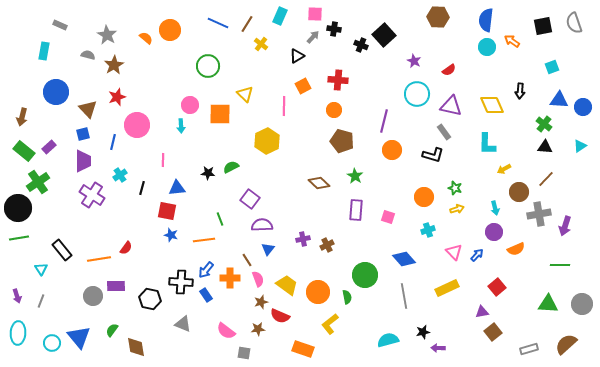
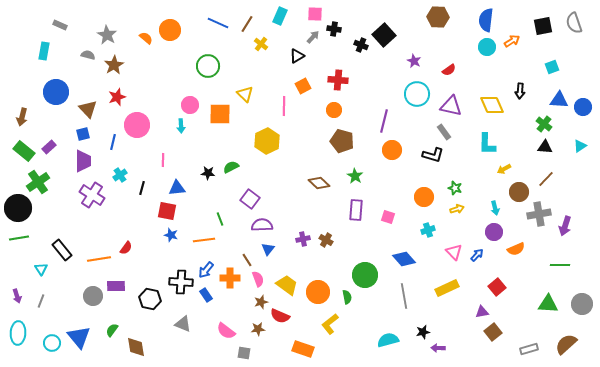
orange arrow at (512, 41): rotated 112 degrees clockwise
brown cross at (327, 245): moved 1 px left, 5 px up; rotated 32 degrees counterclockwise
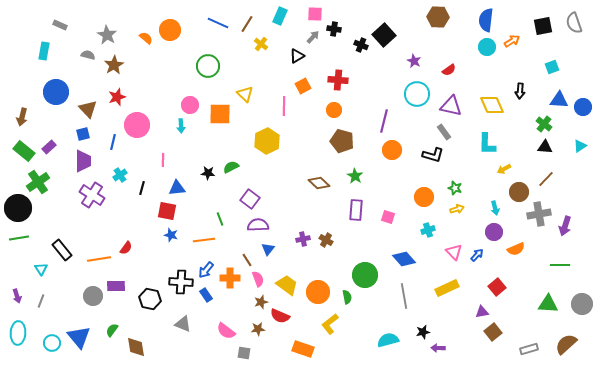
purple semicircle at (262, 225): moved 4 px left
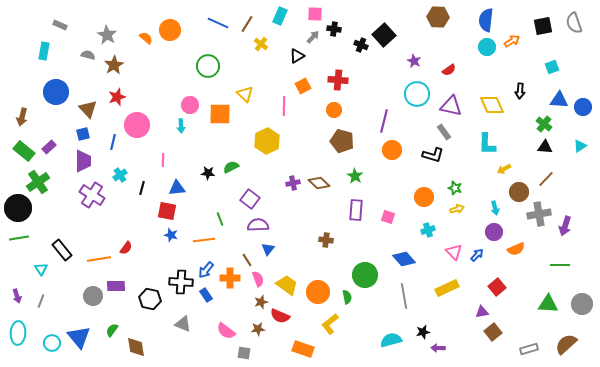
purple cross at (303, 239): moved 10 px left, 56 px up
brown cross at (326, 240): rotated 24 degrees counterclockwise
cyan semicircle at (388, 340): moved 3 px right
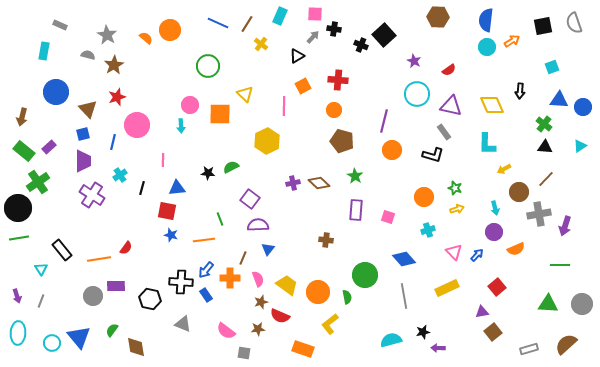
brown line at (247, 260): moved 4 px left, 2 px up; rotated 56 degrees clockwise
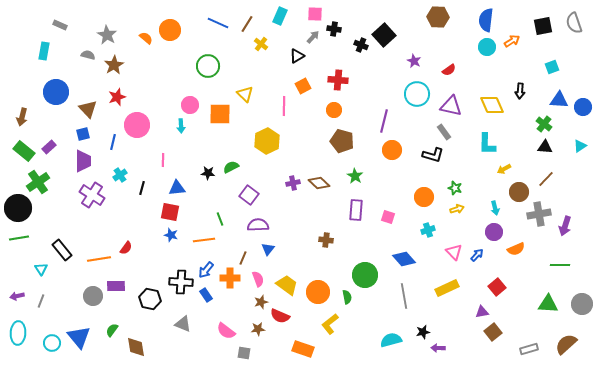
purple square at (250, 199): moved 1 px left, 4 px up
red square at (167, 211): moved 3 px right, 1 px down
purple arrow at (17, 296): rotated 96 degrees clockwise
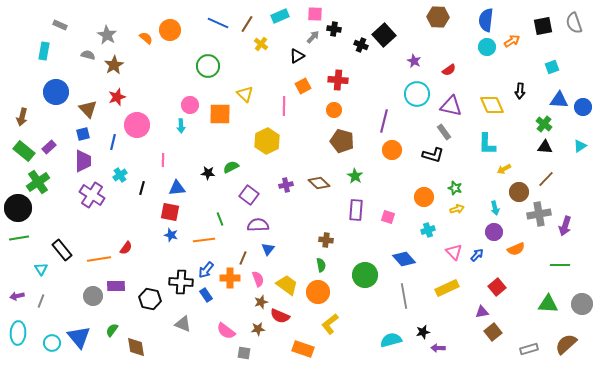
cyan rectangle at (280, 16): rotated 42 degrees clockwise
purple cross at (293, 183): moved 7 px left, 2 px down
green semicircle at (347, 297): moved 26 px left, 32 px up
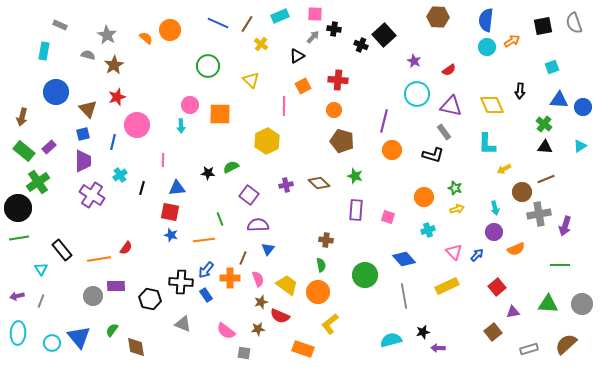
yellow triangle at (245, 94): moved 6 px right, 14 px up
green star at (355, 176): rotated 14 degrees counterclockwise
brown line at (546, 179): rotated 24 degrees clockwise
brown circle at (519, 192): moved 3 px right
yellow rectangle at (447, 288): moved 2 px up
purple triangle at (482, 312): moved 31 px right
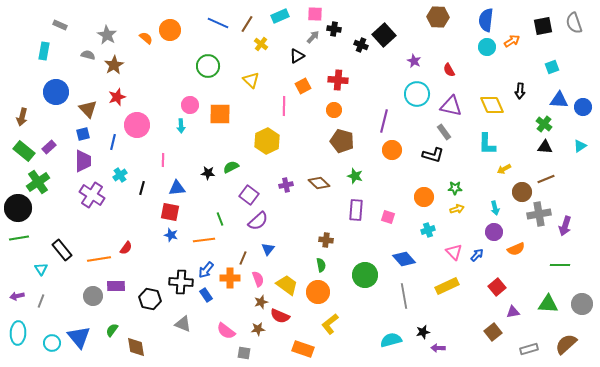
red semicircle at (449, 70): rotated 96 degrees clockwise
green star at (455, 188): rotated 16 degrees counterclockwise
purple semicircle at (258, 225): moved 4 px up; rotated 140 degrees clockwise
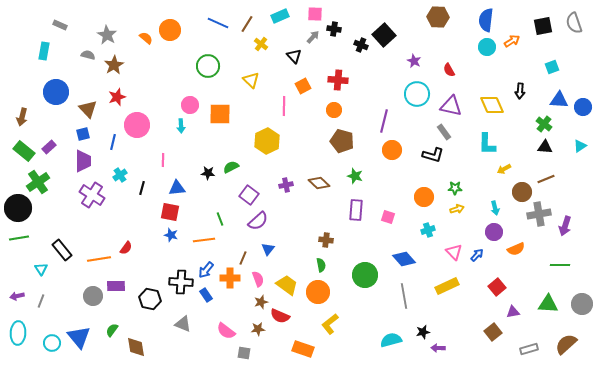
black triangle at (297, 56): moved 3 px left; rotated 42 degrees counterclockwise
